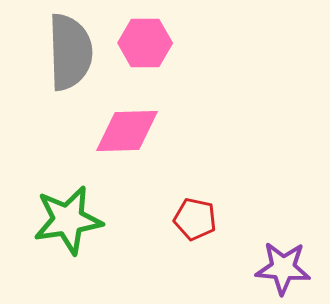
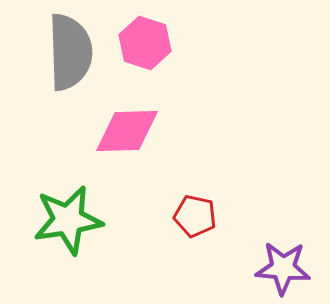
pink hexagon: rotated 18 degrees clockwise
red pentagon: moved 3 px up
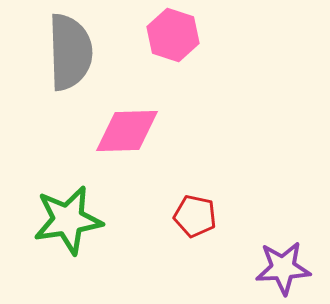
pink hexagon: moved 28 px right, 8 px up
purple star: rotated 8 degrees counterclockwise
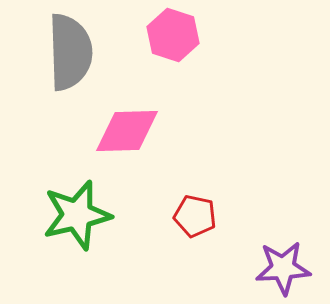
green star: moved 9 px right, 5 px up; rotated 4 degrees counterclockwise
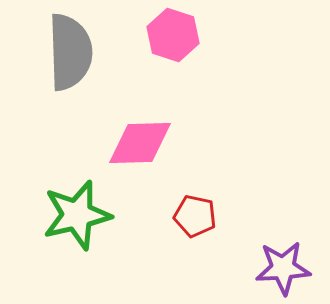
pink diamond: moved 13 px right, 12 px down
